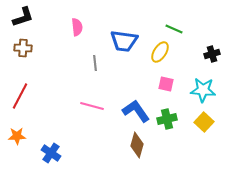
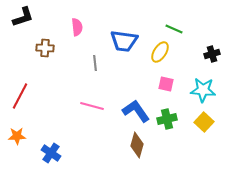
brown cross: moved 22 px right
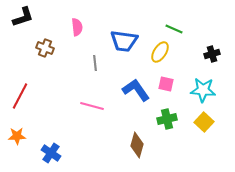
brown cross: rotated 18 degrees clockwise
blue L-shape: moved 21 px up
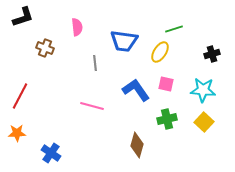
green line: rotated 42 degrees counterclockwise
orange star: moved 3 px up
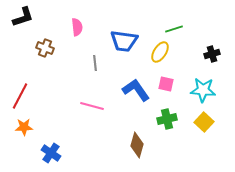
orange star: moved 7 px right, 6 px up
